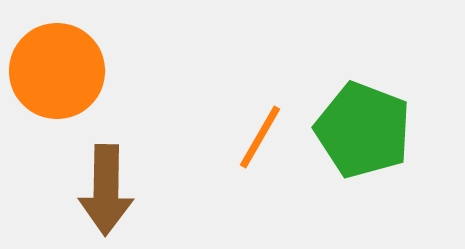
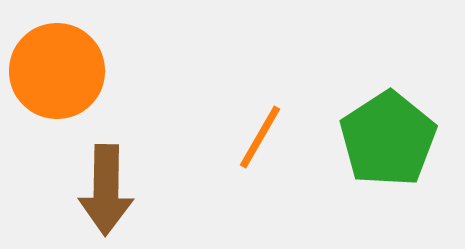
green pentagon: moved 25 px right, 9 px down; rotated 18 degrees clockwise
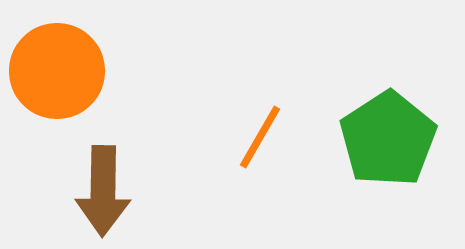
brown arrow: moved 3 px left, 1 px down
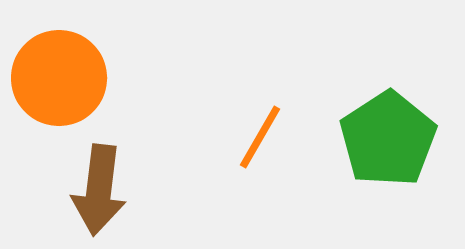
orange circle: moved 2 px right, 7 px down
brown arrow: moved 4 px left, 1 px up; rotated 6 degrees clockwise
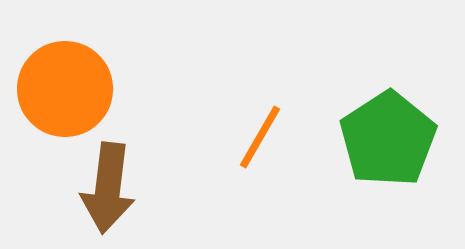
orange circle: moved 6 px right, 11 px down
brown arrow: moved 9 px right, 2 px up
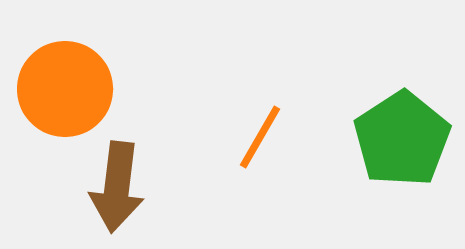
green pentagon: moved 14 px right
brown arrow: moved 9 px right, 1 px up
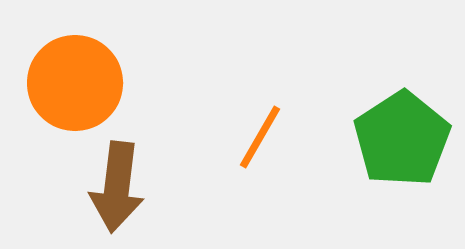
orange circle: moved 10 px right, 6 px up
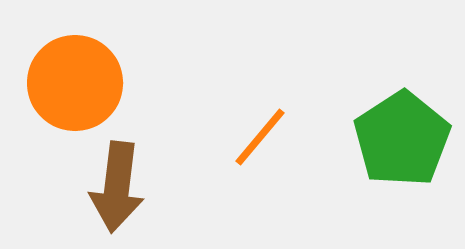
orange line: rotated 10 degrees clockwise
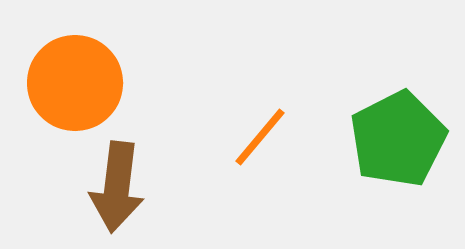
green pentagon: moved 4 px left; rotated 6 degrees clockwise
